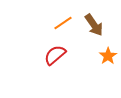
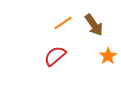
red semicircle: moved 1 px down
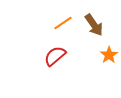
orange star: moved 1 px right, 1 px up
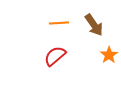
orange line: moved 4 px left; rotated 30 degrees clockwise
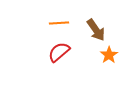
brown arrow: moved 2 px right, 5 px down
red semicircle: moved 4 px right, 4 px up
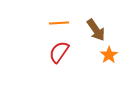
red semicircle: rotated 15 degrees counterclockwise
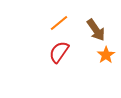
orange line: rotated 36 degrees counterclockwise
orange star: moved 3 px left
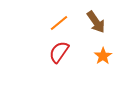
brown arrow: moved 8 px up
orange star: moved 3 px left, 1 px down
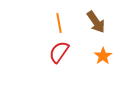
orange line: rotated 60 degrees counterclockwise
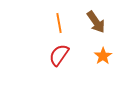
red semicircle: moved 3 px down
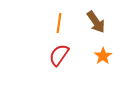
orange line: rotated 18 degrees clockwise
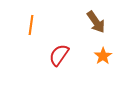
orange line: moved 28 px left, 2 px down
